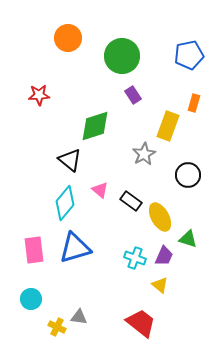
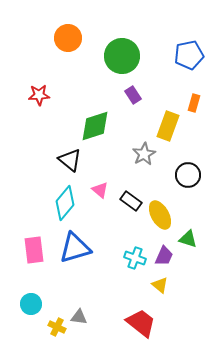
yellow ellipse: moved 2 px up
cyan circle: moved 5 px down
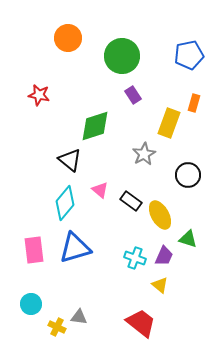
red star: rotated 15 degrees clockwise
yellow rectangle: moved 1 px right, 3 px up
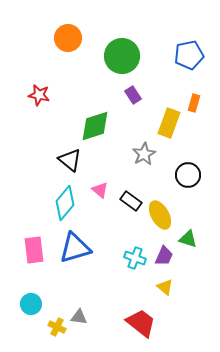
yellow triangle: moved 5 px right, 2 px down
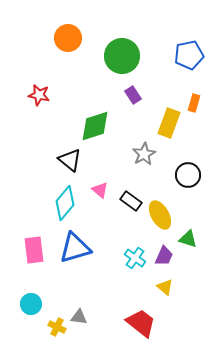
cyan cross: rotated 15 degrees clockwise
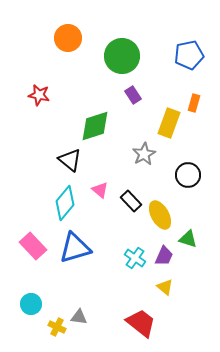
black rectangle: rotated 10 degrees clockwise
pink rectangle: moved 1 px left, 4 px up; rotated 36 degrees counterclockwise
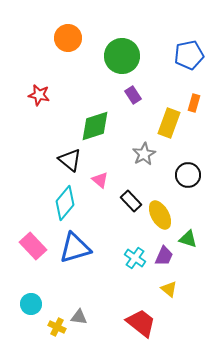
pink triangle: moved 10 px up
yellow triangle: moved 4 px right, 2 px down
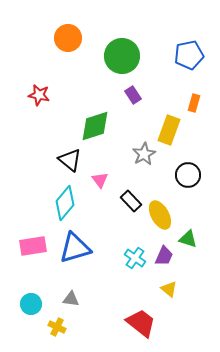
yellow rectangle: moved 7 px down
pink triangle: rotated 12 degrees clockwise
pink rectangle: rotated 56 degrees counterclockwise
gray triangle: moved 8 px left, 18 px up
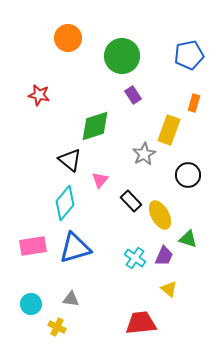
pink triangle: rotated 18 degrees clockwise
red trapezoid: rotated 44 degrees counterclockwise
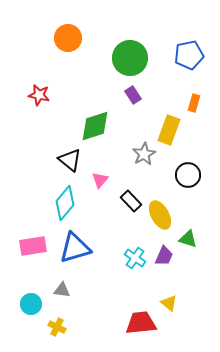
green circle: moved 8 px right, 2 px down
yellow triangle: moved 14 px down
gray triangle: moved 9 px left, 9 px up
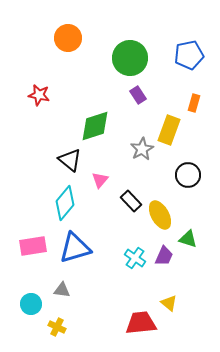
purple rectangle: moved 5 px right
gray star: moved 2 px left, 5 px up
